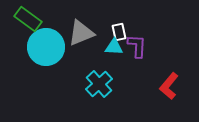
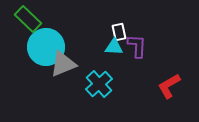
green rectangle: rotated 8 degrees clockwise
gray triangle: moved 18 px left, 31 px down
red L-shape: rotated 20 degrees clockwise
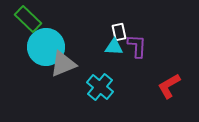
cyan cross: moved 1 px right, 3 px down; rotated 8 degrees counterclockwise
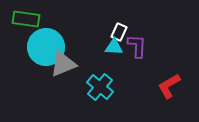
green rectangle: moved 2 px left; rotated 36 degrees counterclockwise
white rectangle: rotated 36 degrees clockwise
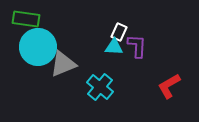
cyan circle: moved 8 px left
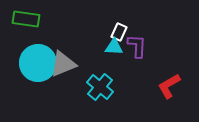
cyan circle: moved 16 px down
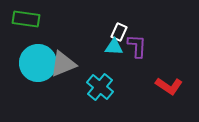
red L-shape: rotated 116 degrees counterclockwise
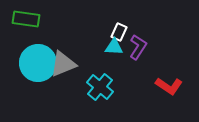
purple L-shape: moved 1 px right, 1 px down; rotated 30 degrees clockwise
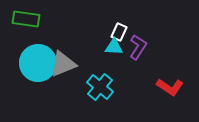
red L-shape: moved 1 px right, 1 px down
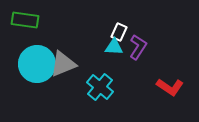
green rectangle: moved 1 px left, 1 px down
cyan circle: moved 1 px left, 1 px down
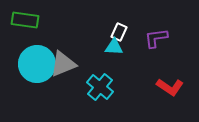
purple L-shape: moved 18 px right, 9 px up; rotated 130 degrees counterclockwise
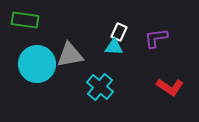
gray triangle: moved 7 px right, 9 px up; rotated 12 degrees clockwise
